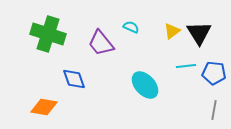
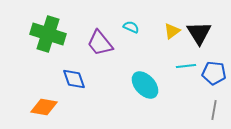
purple trapezoid: moved 1 px left
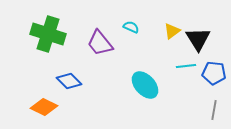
black triangle: moved 1 px left, 6 px down
blue diamond: moved 5 px left, 2 px down; rotated 25 degrees counterclockwise
orange diamond: rotated 16 degrees clockwise
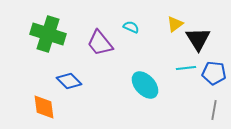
yellow triangle: moved 3 px right, 7 px up
cyan line: moved 2 px down
orange diamond: rotated 56 degrees clockwise
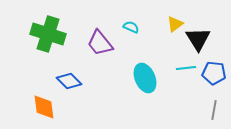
cyan ellipse: moved 7 px up; rotated 20 degrees clockwise
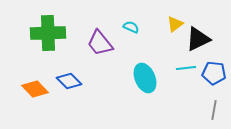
green cross: moved 1 px up; rotated 20 degrees counterclockwise
black triangle: rotated 36 degrees clockwise
orange diamond: moved 9 px left, 18 px up; rotated 36 degrees counterclockwise
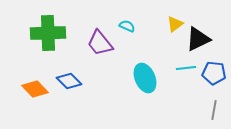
cyan semicircle: moved 4 px left, 1 px up
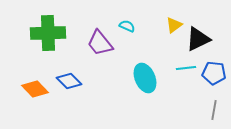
yellow triangle: moved 1 px left, 1 px down
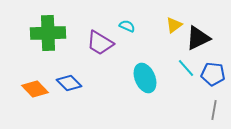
black triangle: moved 1 px up
purple trapezoid: rotated 20 degrees counterclockwise
cyan line: rotated 54 degrees clockwise
blue pentagon: moved 1 px left, 1 px down
blue diamond: moved 2 px down
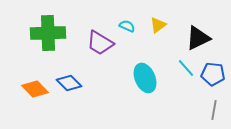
yellow triangle: moved 16 px left
